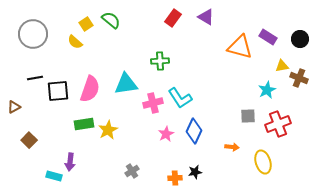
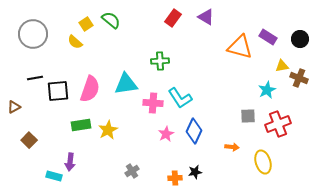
pink cross: rotated 18 degrees clockwise
green rectangle: moved 3 px left, 1 px down
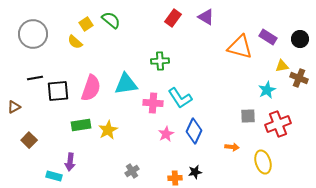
pink semicircle: moved 1 px right, 1 px up
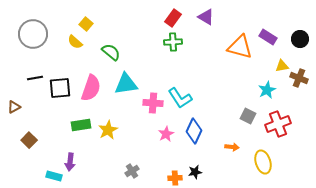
green semicircle: moved 32 px down
yellow square: rotated 16 degrees counterclockwise
green cross: moved 13 px right, 19 px up
black square: moved 2 px right, 3 px up
gray square: rotated 28 degrees clockwise
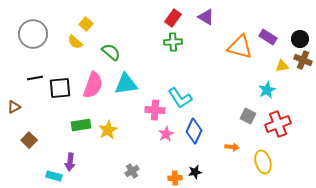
brown cross: moved 4 px right, 18 px up
pink semicircle: moved 2 px right, 3 px up
pink cross: moved 2 px right, 7 px down
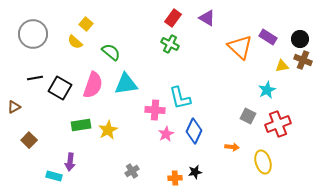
purple triangle: moved 1 px right, 1 px down
green cross: moved 3 px left, 2 px down; rotated 30 degrees clockwise
orange triangle: rotated 28 degrees clockwise
black square: rotated 35 degrees clockwise
cyan L-shape: rotated 20 degrees clockwise
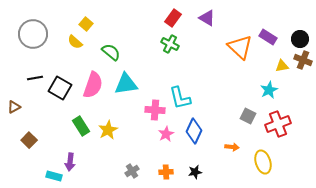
cyan star: moved 2 px right
green rectangle: moved 1 px down; rotated 66 degrees clockwise
orange cross: moved 9 px left, 6 px up
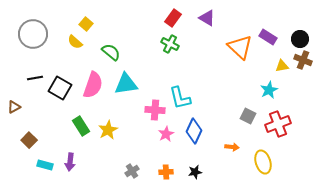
cyan rectangle: moved 9 px left, 11 px up
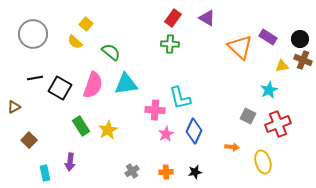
green cross: rotated 24 degrees counterclockwise
cyan rectangle: moved 8 px down; rotated 63 degrees clockwise
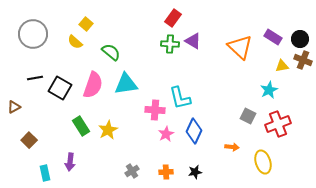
purple triangle: moved 14 px left, 23 px down
purple rectangle: moved 5 px right
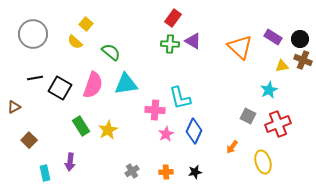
orange arrow: rotated 120 degrees clockwise
